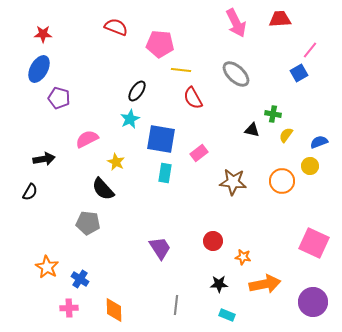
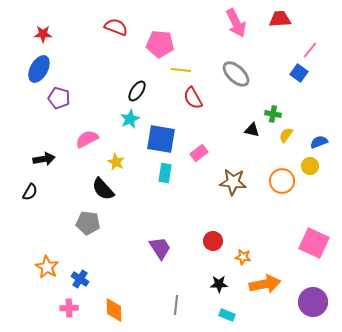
blue square at (299, 73): rotated 24 degrees counterclockwise
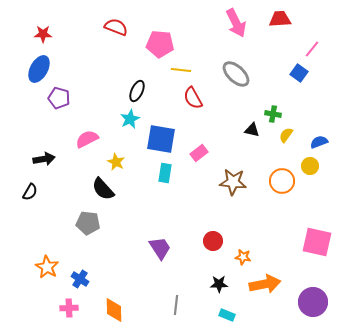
pink line at (310, 50): moved 2 px right, 1 px up
black ellipse at (137, 91): rotated 10 degrees counterclockwise
pink square at (314, 243): moved 3 px right, 1 px up; rotated 12 degrees counterclockwise
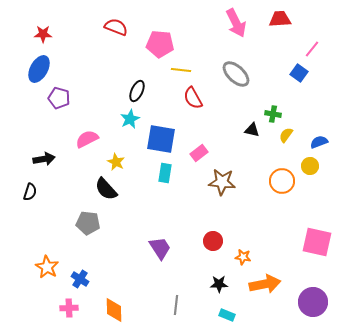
brown star at (233, 182): moved 11 px left
black semicircle at (103, 189): moved 3 px right
black semicircle at (30, 192): rotated 12 degrees counterclockwise
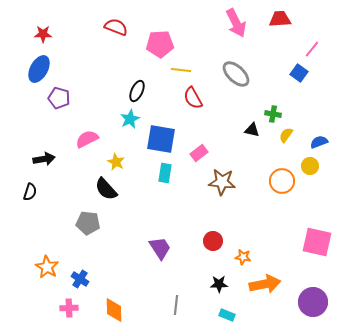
pink pentagon at (160, 44): rotated 8 degrees counterclockwise
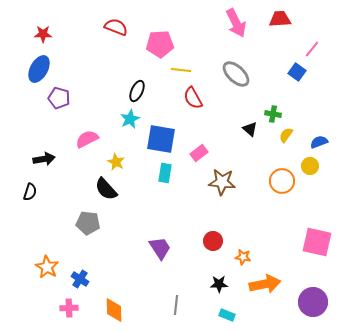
blue square at (299, 73): moved 2 px left, 1 px up
black triangle at (252, 130): moved 2 px left, 1 px up; rotated 28 degrees clockwise
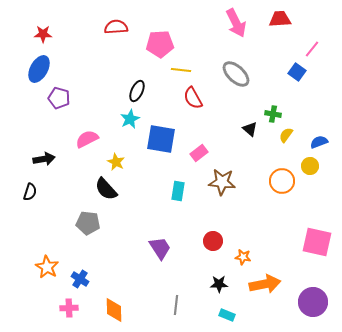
red semicircle at (116, 27): rotated 25 degrees counterclockwise
cyan rectangle at (165, 173): moved 13 px right, 18 px down
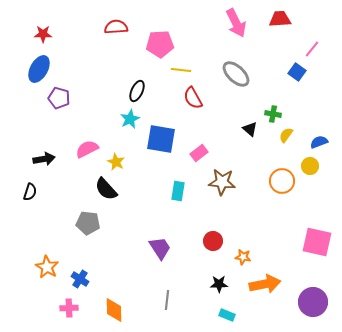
pink semicircle at (87, 139): moved 10 px down
gray line at (176, 305): moved 9 px left, 5 px up
